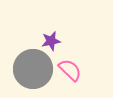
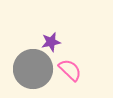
purple star: moved 1 px down
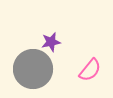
pink semicircle: moved 20 px right; rotated 85 degrees clockwise
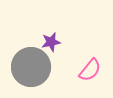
gray circle: moved 2 px left, 2 px up
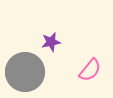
gray circle: moved 6 px left, 5 px down
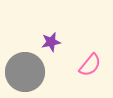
pink semicircle: moved 5 px up
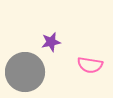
pink semicircle: rotated 60 degrees clockwise
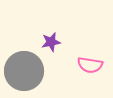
gray circle: moved 1 px left, 1 px up
